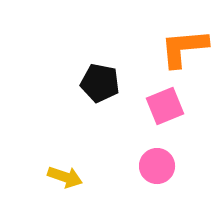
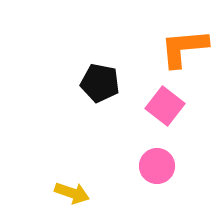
pink square: rotated 30 degrees counterclockwise
yellow arrow: moved 7 px right, 16 px down
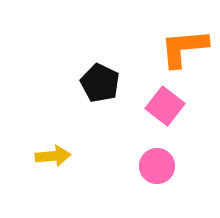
black pentagon: rotated 15 degrees clockwise
yellow arrow: moved 19 px left, 37 px up; rotated 24 degrees counterclockwise
